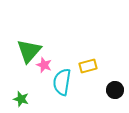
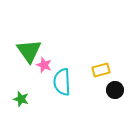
green triangle: rotated 16 degrees counterclockwise
yellow rectangle: moved 13 px right, 4 px down
cyan semicircle: rotated 12 degrees counterclockwise
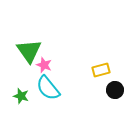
cyan semicircle: moved 14 px left, 6 px down; rotated 36 degrees counterclockwise
green star: moved 3 px up
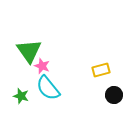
pink star: moved 2 px left, 1 px down
black circle: moved 1 px left, 5 px down
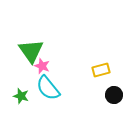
green triangle: moved 2 px right
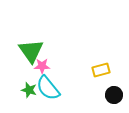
pink star: rotated 21 degrees counterclockwise
green star: moved 8 px right, 6 px up
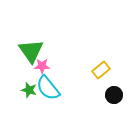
yellow rectangle: rotated 24 degrees counterclockwise
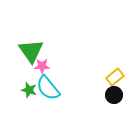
yellow rectangle: moved 14 px right, 7 px down
